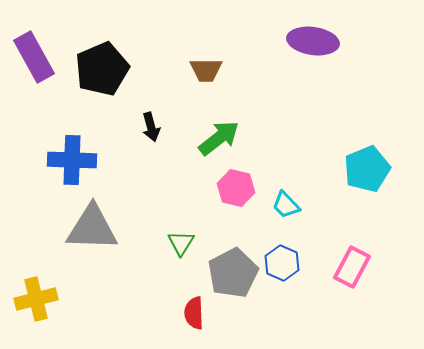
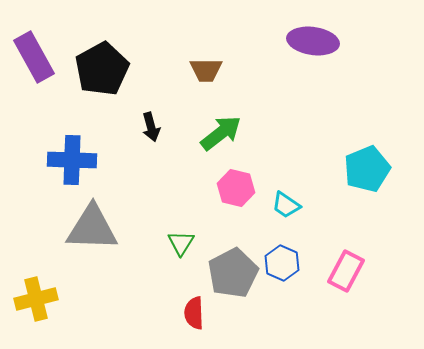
black pentagon: rotated 6 degrees counterclockwise
green arrow: moved 2 px right, 5 px up
cyan trapezoid: rotated 12 degrees counterclockwise
pink rectangle: moved 6 px left, 4 px down
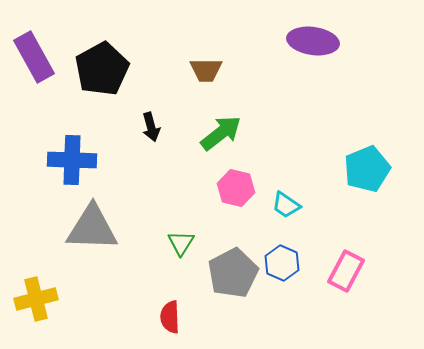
red semicircle: moved 24 px left, 4 px down
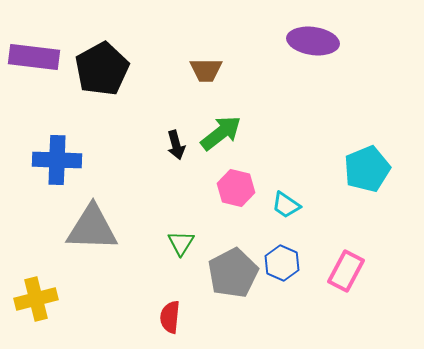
purple rectangle: rotated 54 degrees counterclockwise
black arrow: moved 25 px right, 18 px down
blue cross: moved 15 px left
red semicircle: rotated 8 degrees clockwise
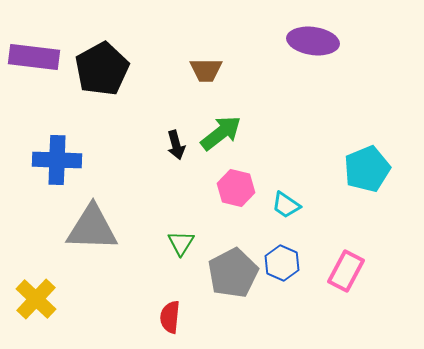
yellow cross: rotated 33 degrees counterclockwise
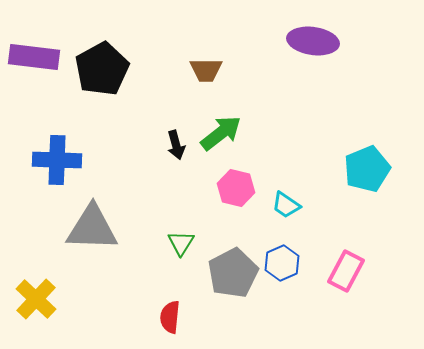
blue hexagon: rotated 12 degrees clockwise
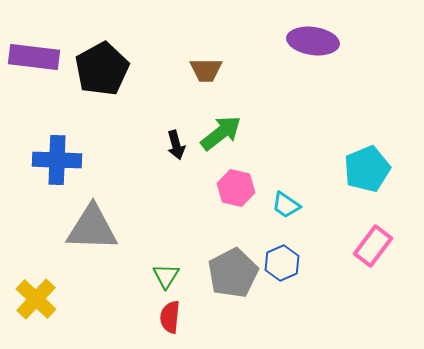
green triangle: moved 15 px left, 33 px down
pink rectangle: moved 27 px right, 25 px up; rotated 9 degrees clockwise
